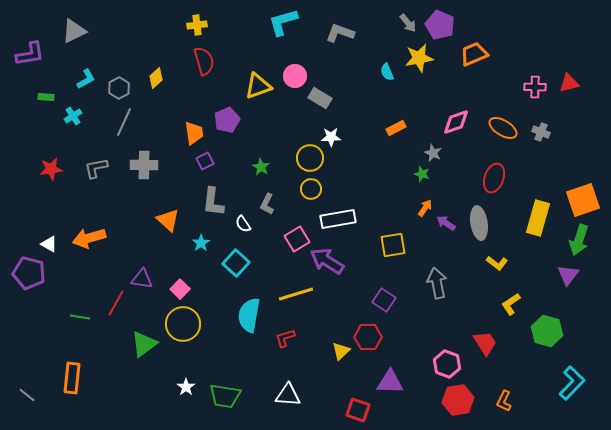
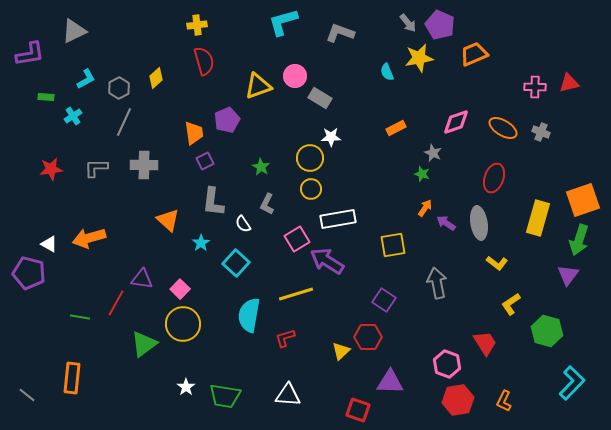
gray L-shape at (96, 168): rotated 10 degrees clockwise
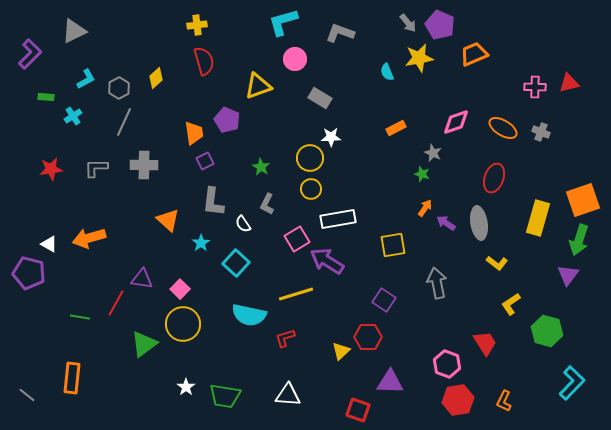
purple L-shape at (30, 54): rotated 36 degrees counterclockwise
pink circle at (295, 76): moved 17 px up
purple pentagon at (227, 120): rotated 25 degrees counterclockwise
cyan semicircle at (249, 315): rotated 88 degrees counterclockwise
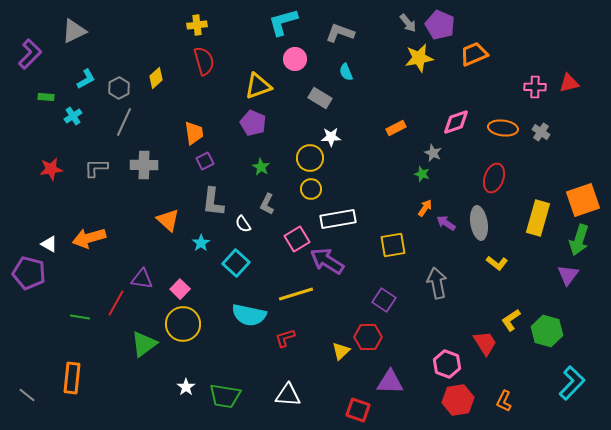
cyan semicircle at (387, 72): moved 41 px left
purple pentagon at (227, 120): moved 26 px right, 3 px down
orange ellipse at (503, 128): rotated 24 degrees counterclockwise
gray cross at (541, 132): rotated 12 degrees clockwise
yellow L-shape at (511, 304): moved 16 px down
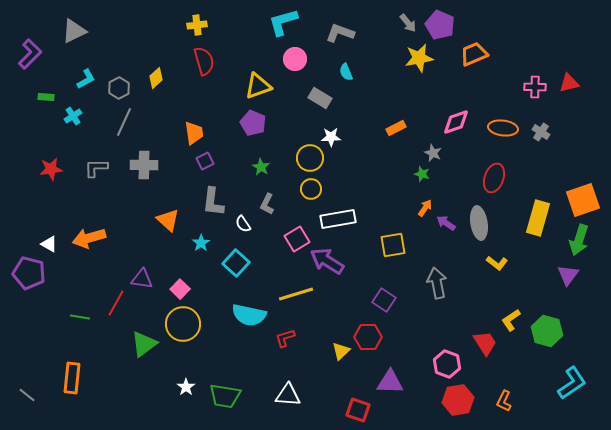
cyan L-shape at (572, 383): rotated 12 degrees clockwise
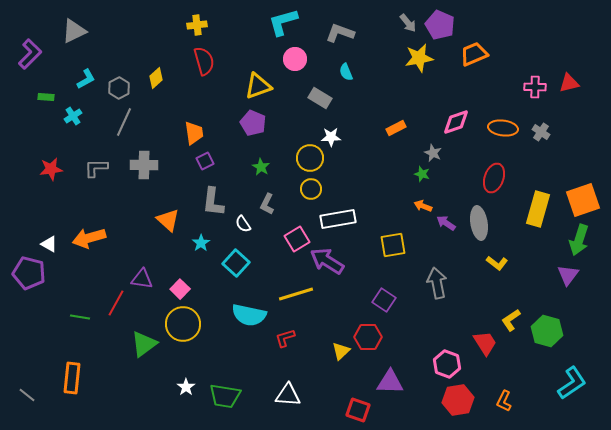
orange arrow at (425, 208): moved 2 px left, 2 px up; rotated 102 degrees counterclockwise
yellow rectangle at (538, 218): moved 9 px up
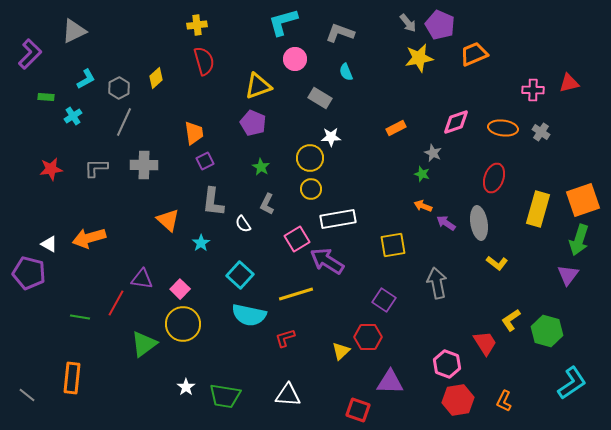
pink cross at (535, 87): moved 2 px left, 3 px down
cyan square at (236, 263): moved 4 px right, 12 px down
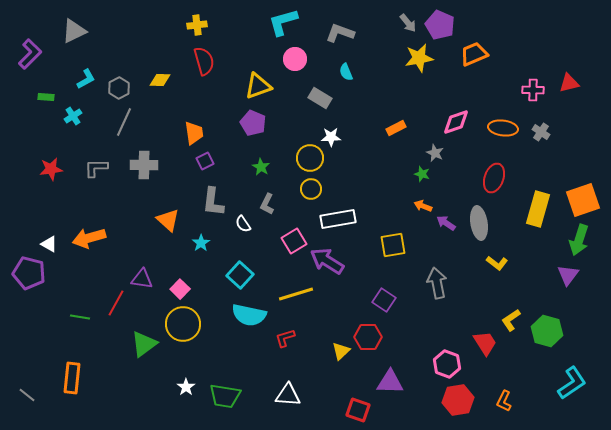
yellow diamond at (156, 78): moved 4 px right, 2 px down; rotated 45 degrees clockwise
gray star at (433, 153): moved 2 px right
pink square at (297, 239): moved 3 px left, 2 px down
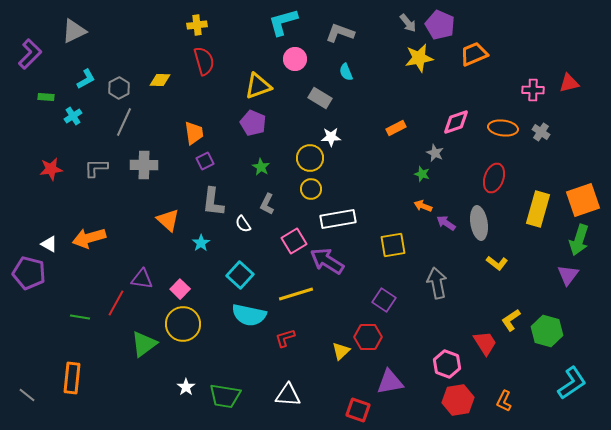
purple triangle at (390, 382): rotated 12 degrees counterclockwise
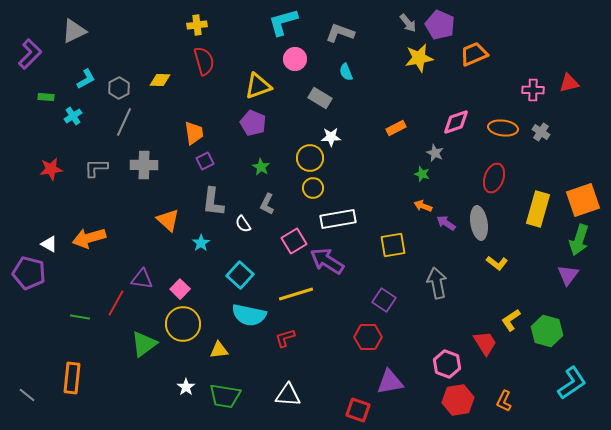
yellow circle at (311, 189): moved 2 px right, 1 px up
yellow triangle at (341, 351): moved 122 px left, 1 px up; rotated 36 degrees clockwise
